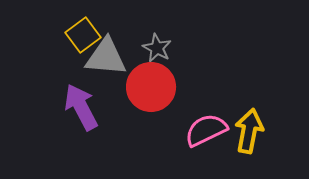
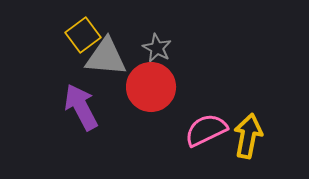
yellow arrow: moved 1 px left, 5 px down
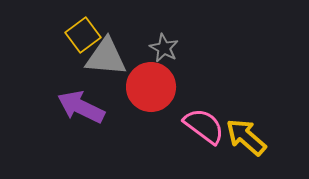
gray star: moved 7 px right
purple arrow: rotated 36 degrees counterclockwise
pink semicircle: moved 2 px left, 4 px up; rotated 63 degrees clockwise
yellow arrow: moved 2 px left, 1 px down; rotated 60 degrees counterclockwise
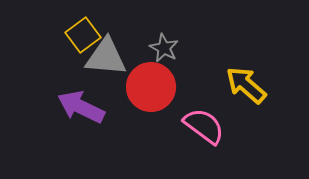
yellow arrow: moved 52 px up
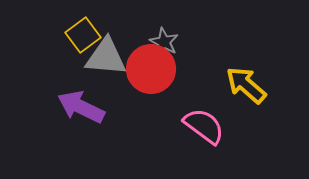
gray star: moved 6 px up
red circle: moved 18 px up
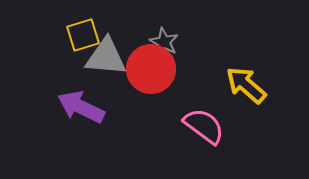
yellow square: rotated 20 degrees clockwise
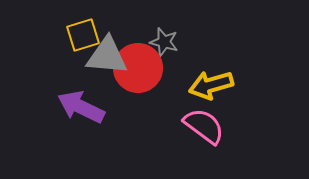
gray star: rotated 12 degrees counterclockwise
gray triangle: moved 1 px right, 1 px up
red circle: moved 13 px left, 1 px up
yellow arrow: moved 35 px left; rotated 57 degrees counterclockwise
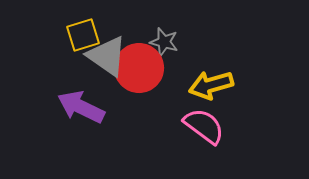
gray triangle: rotated 30 degrees clockwise
red circle: moved 1 px right
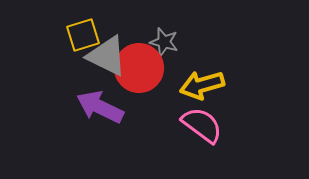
gray triangle: rotated 9 degrees counterclockwise
yellow arrow: moved 9 px left
purple arrow: moved 19 px right
pink semicircle: moved 2 px left, 1 px up
